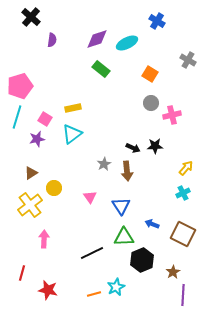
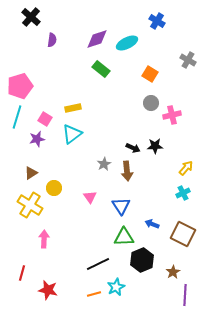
yellow cross: rotated 20 degrees counterclockwise
black line: moved 6 px right, 11 px down
purple line: moved 2 px right
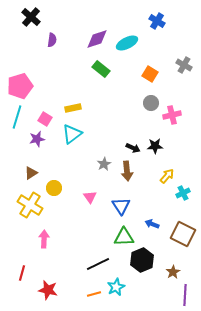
gray cross: moved 4 px left, 5 px down
yellow arrow: moved 19 px left, 8 px down
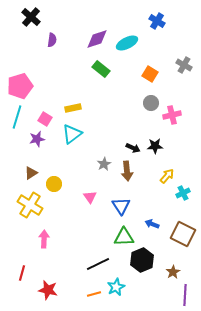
yellow circle: moved 4 px up
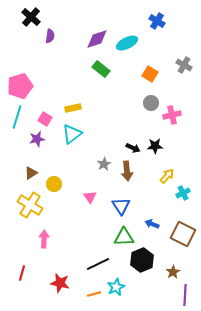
purple semicircle: moved 2 px left, 4 px up
red star: moved 12 px right, 7 px up
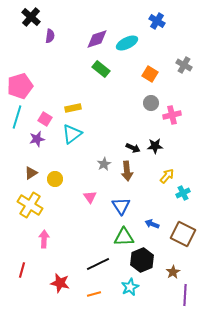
yellow circle: moved 1 px right, 5 px up
red line: moved 3 px up
cyan star: moved 14 px right
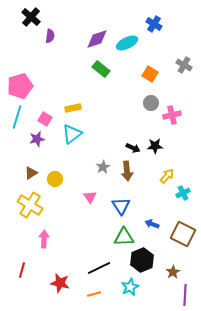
blue cross: moved 3 px left, 3 px down
gray star: moved 1 px left, 3 px down
black line: moved 1 px right, 4 px down
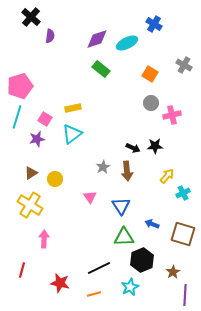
brown square: rotated 10 degrees counterclockwise
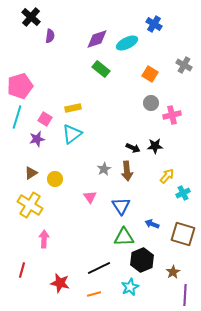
gray star: moved 1 px right, 2 px down
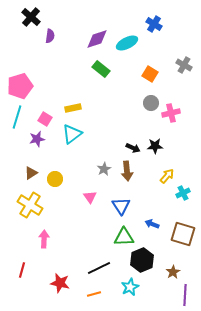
pink cross: moved 1 px left, 2 px up
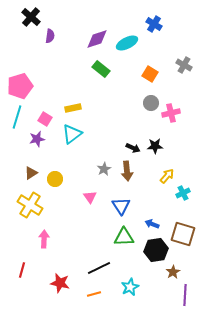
black hexagon: moved 14 px right, 10 px up; rotated 15 degrees clockwise
